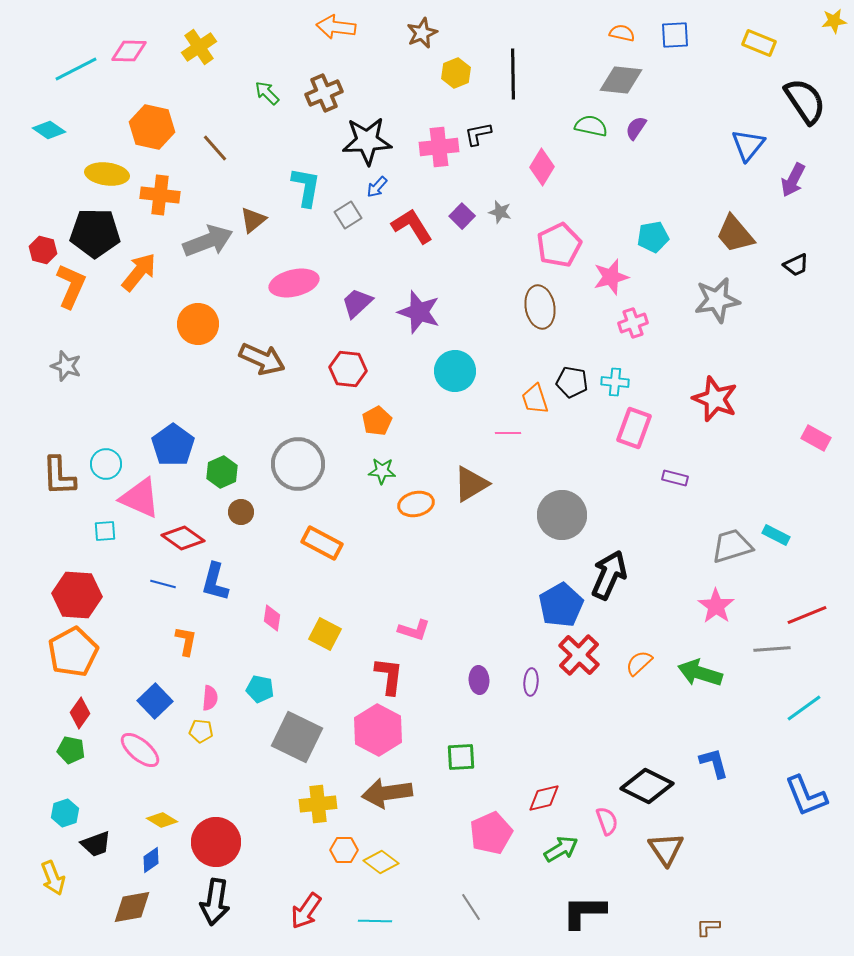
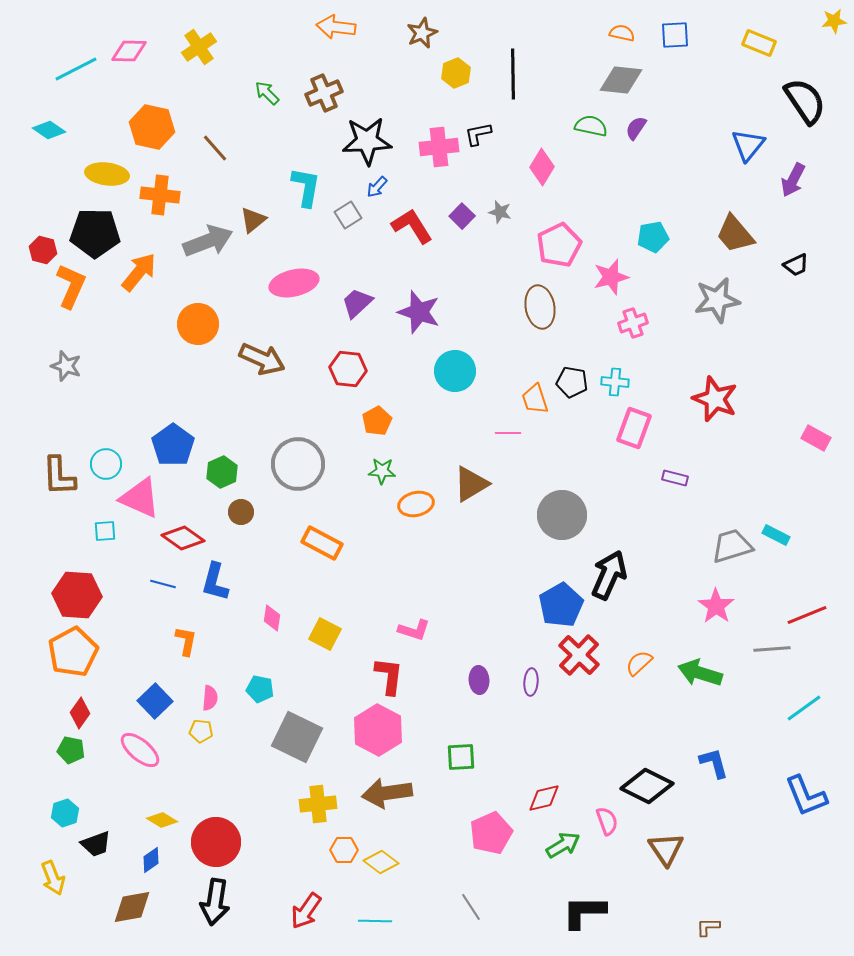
green arrow at (561, 849): moved 2 px right, 4 px up
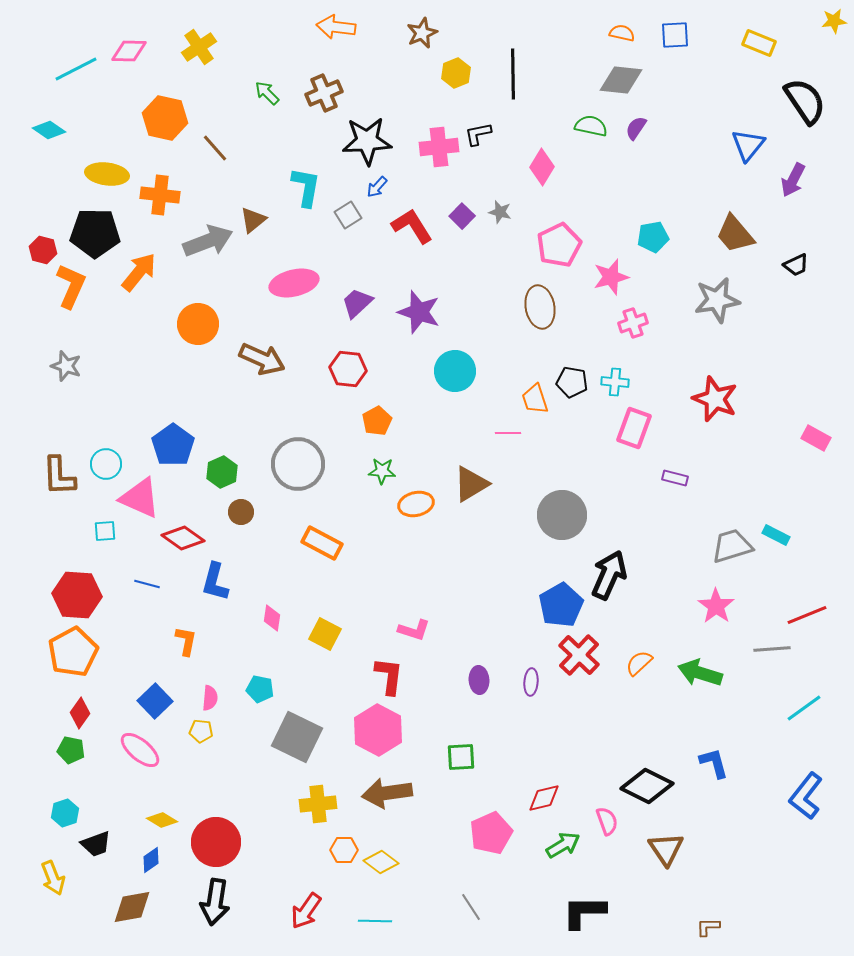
orange hexagon at (152, 127): moved 13 px right, 9 px up
blue line at (163, 584): moved 16 px left
blue L-shape at (806, 796): rotated 60 degrees clockwise
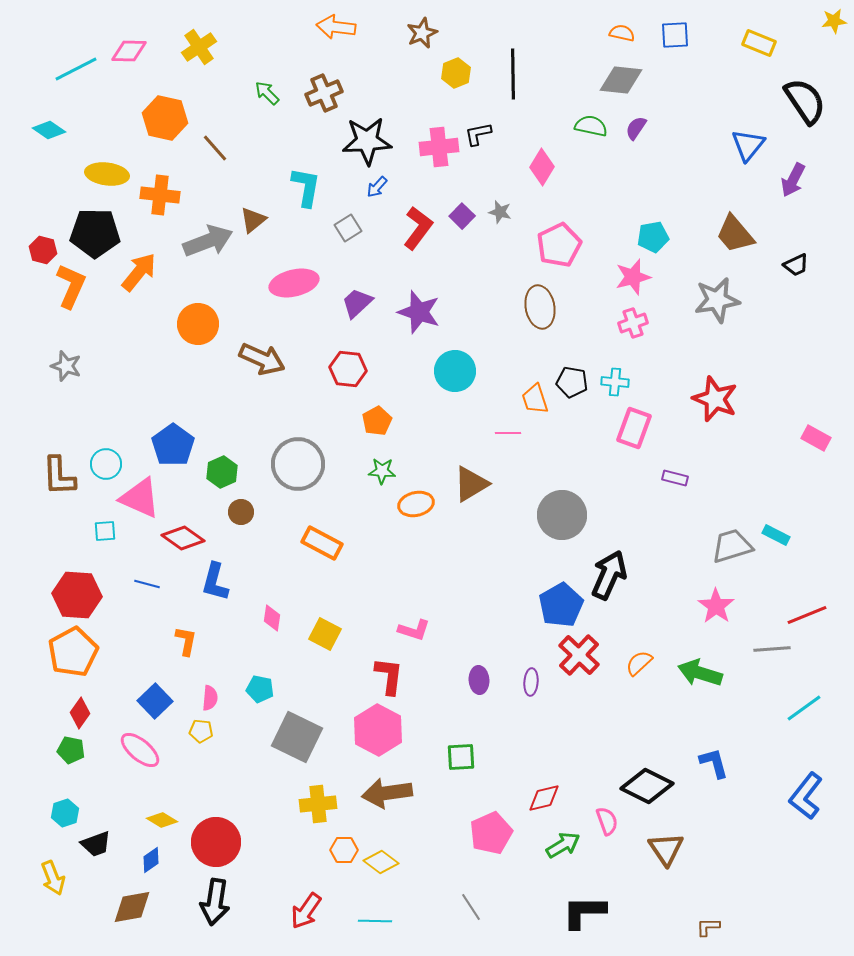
gray square at (348, 215): moved 13 px down
red L-shape at (412, 226): moved 6 px right, 2 px down; rotated 69 degrees clockwise
pink star at (611, 277): moved 22 px right
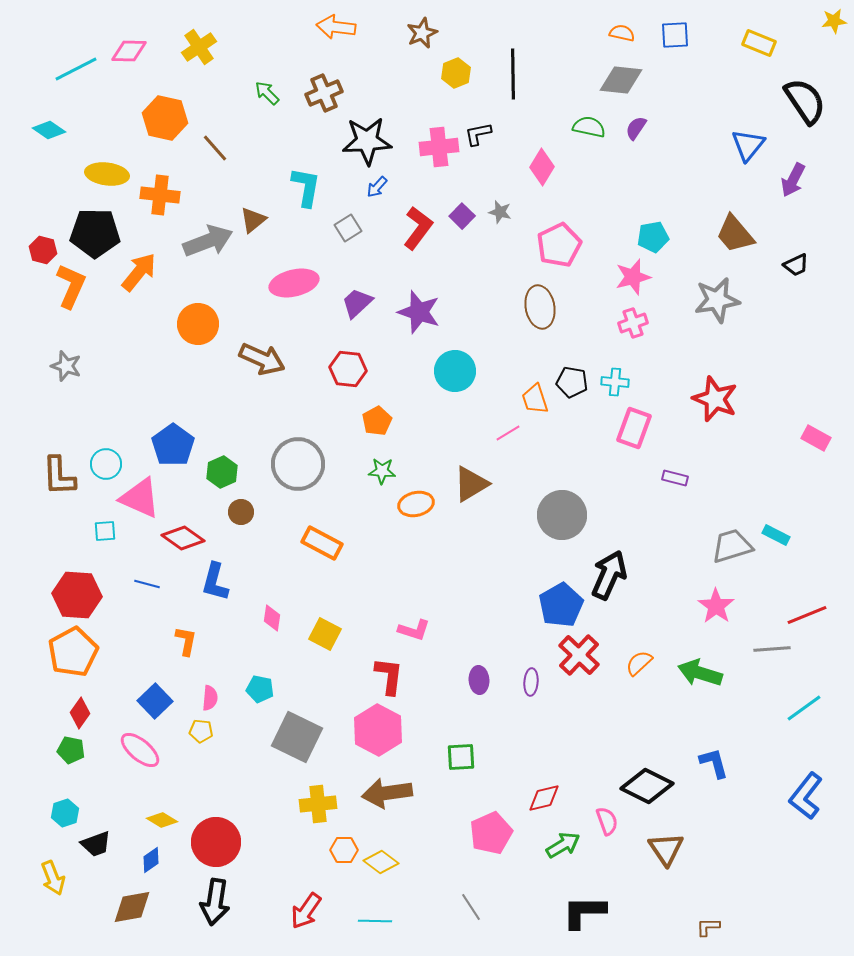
green semicircle at (591, 126): moved 2 px left, 1 px down
pink line at (508, 433): rotated 30 degrees counterclockwise
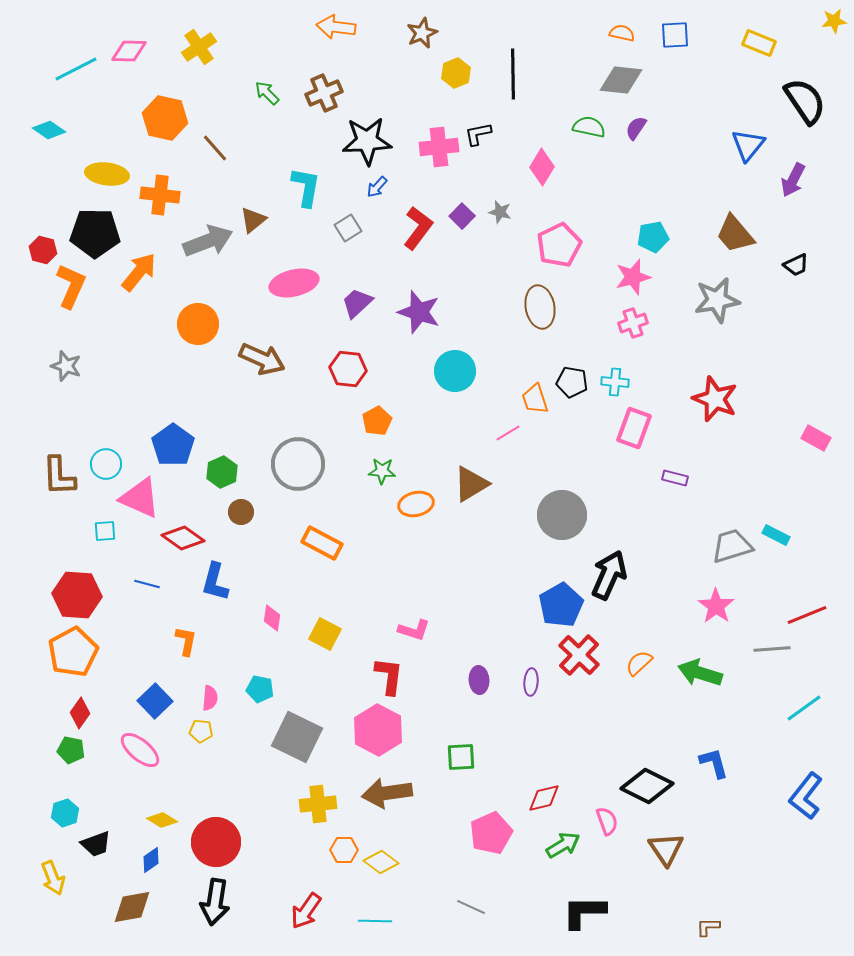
gray line at (471, 907): rotated 32 degrees counterclockwise
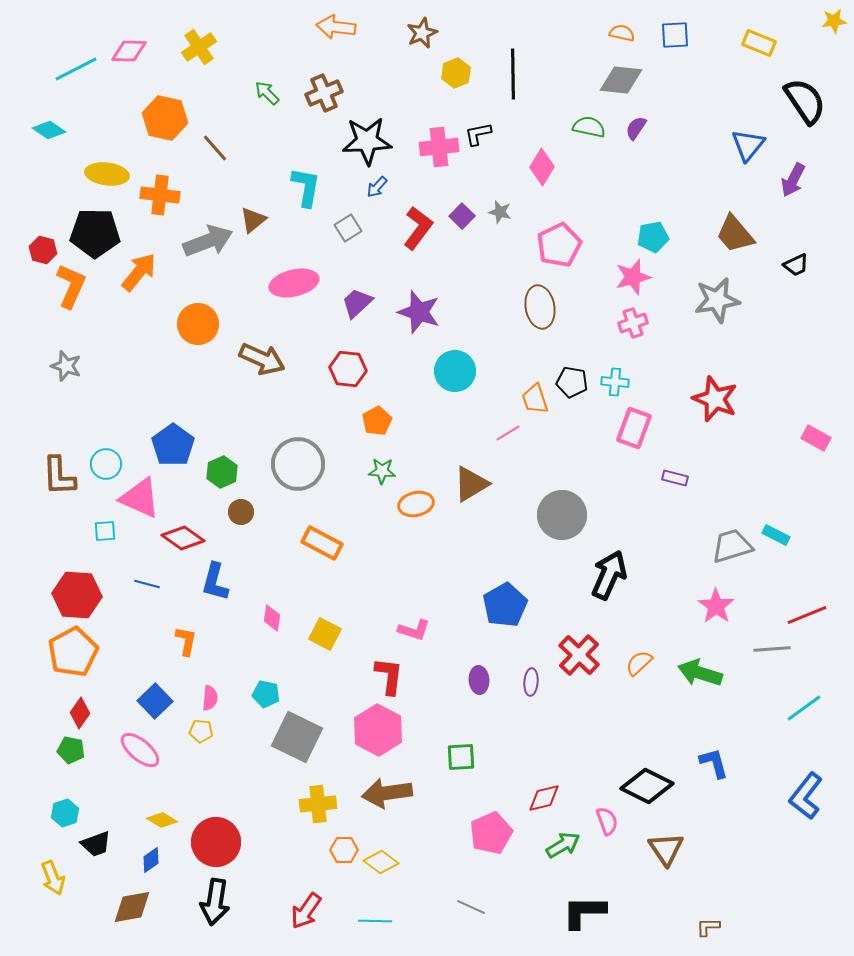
blue pentagon at (561, 605): moved 56 px left
cyan pentagon at (260, 689): moved 6 px right, 5 px down
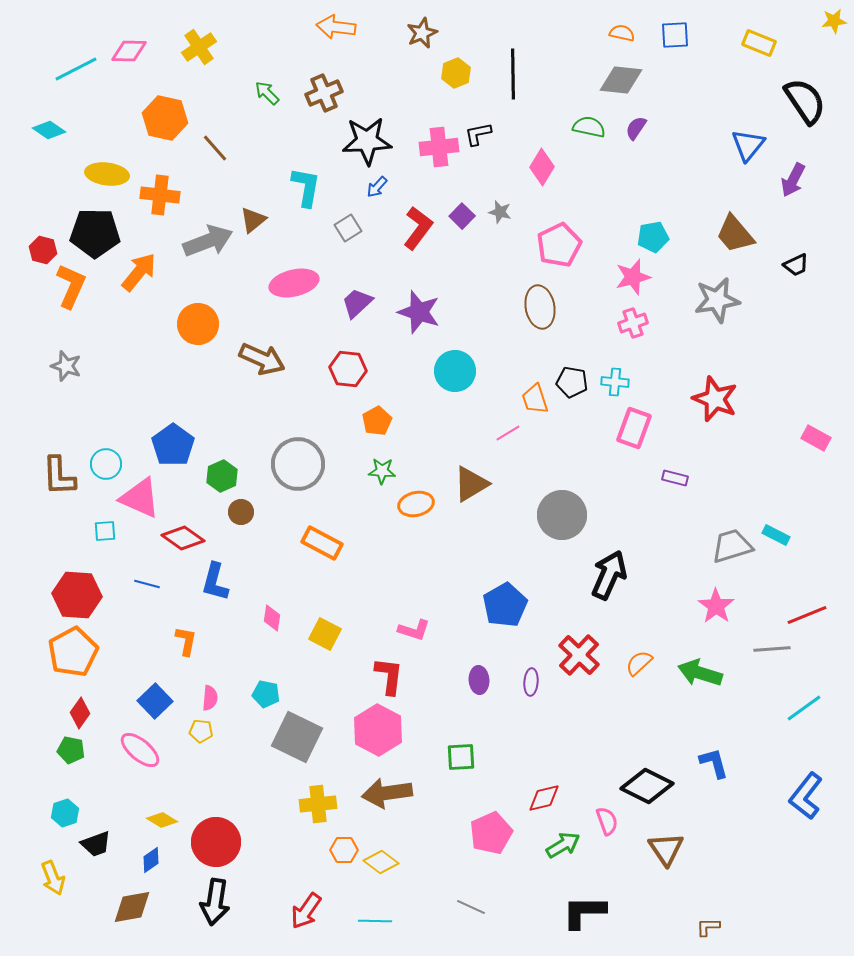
green hexagon at (222, 472): moved 4 px down
